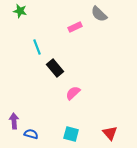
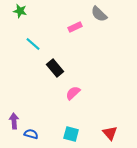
cyan line: moved 4 px left, 3 px up; rotated 28 degrees counterclockwise
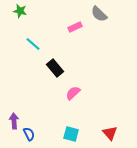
blue semicircle: moved 2 px left; rotated 48 degrees clockwise
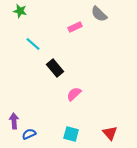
pink semicircle: moved 1 px right, 1 px down
blue semicircle: rotated 88 degrees counterclockwise
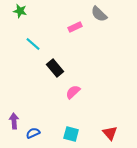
pink semicircle: moved 1 px left, 2 px up
blue semicircle: moved 4 px right, 1 px up
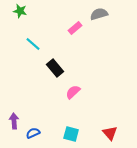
gray semicircle: rotated 120 degrees clockwise
pink rectangle: moved 1 px down; rotated 16 degrees counterclockwise
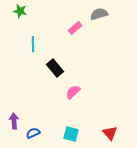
cyan line: rotated 49 degrees clockwise
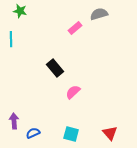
cyan line: moved 22 px left, 5 px up
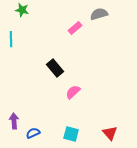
green star: moved 2 px right, 1 px up
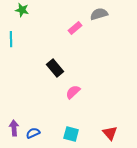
purple arrow: moved 7 px down
